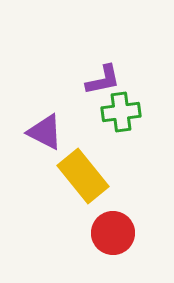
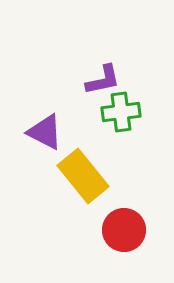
red circle: moved 11 px right, 3 px up
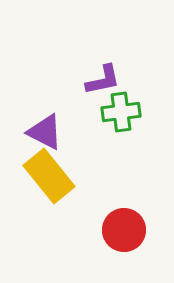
yellow rectangle: moved 34 px left
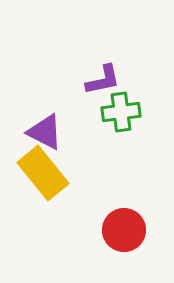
yellow rectangle: moved 6 px left, 3 px up
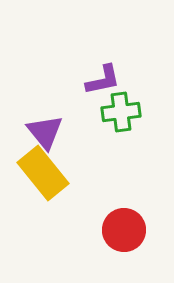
purple triangle: rotated 24 degrees clockwise
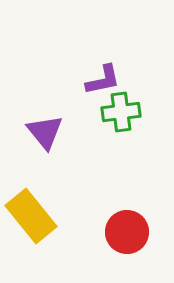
yellow rectangle: moved 12 px left, 43 px down
red circle: moved 3 px right, 2 px down
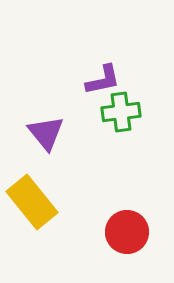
purple triangle: moved 1 px right, 1 px down
yellow rectangle: moved 1 px right, 14 px up
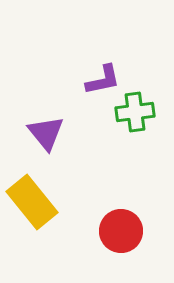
green cross: moved 14 px right
red circle: moved 6 px left, 1 px up
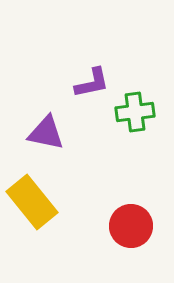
purple L-shape: moved 11 px left, 3 px down
purple triangle: rotated 39 degrees counterclockwise
red circle: moved 10 px right, 5 px up
